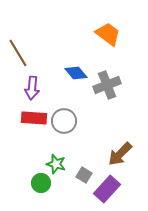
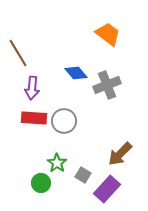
green star: moved 1 px right, 1 px up; rotated 18 degrees clockwise
gray square: moved 1 px left
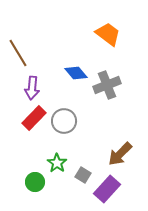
red rectangle: rotated 50 degrees counterclockwise
green circle: moved 6 px left, 1 px up
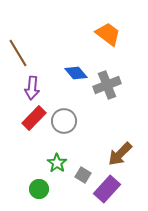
green circle: moved 4 px right, 7 px down
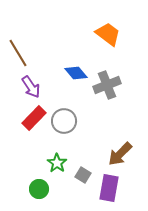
purple arrow: moved 1 px left, 1 px up; rotated 40 degrees counterclockwise
purple rectangle: moved 2 px right, 1 px up; rotated 32 degrees counterclockwise
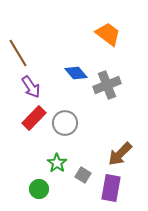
gray circle: moved 1 px right, 2 px down
purple rectangle: moved 2 px right
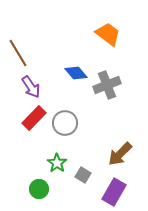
purple rectangle: moved 3 px right, 4 px down; rotated 20 degrees clockwise
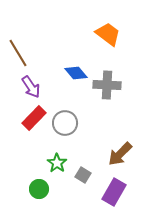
gray cross: rotated 24 degrees clockwise
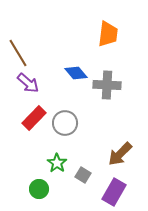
orange trapezoid: rotated 60 degrees clockwise
purple arrow: moved 3 px left, 4 px up; rotated 15 degrees counterclockwise
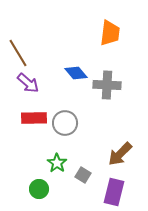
orange trapezoid: moved 2 px right, 1 px up
red rectangle: rotated 45 degrees clockwise
purple rectangle: rotated 16 degrees counterclockwise
